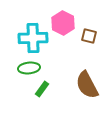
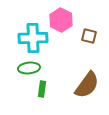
pink hexagon: moved 2 px left, 3 px up
brown semicircle: rotated 116 degrees counterclockwise
green rectangle: rotated 28 degrees counterclockwise
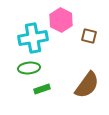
cyan cross: rotated 8 degrees counterclockwise
green rectangle: rotated 63 degrees clockwise
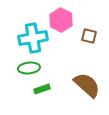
brown semicircle: rotated 84 degrees counterclockwise
